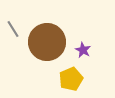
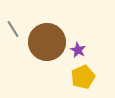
purple star: moved 5 px left
yellow pentagon: moved 12 px right, 2 px up
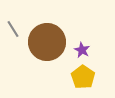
purple star: moved 4 px right
yellow pentagon: rotated 15 degrees counterclockwise
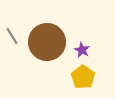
gray line: moved 1 px left, 7 px down
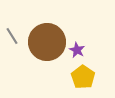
purple star: moved 5 px left
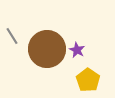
brown circle: moved 7 px down
yellow pentagon: moved 5 px right, 3 px down
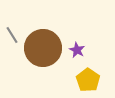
gray line: moved 1 px up
brown circle: moved 4 px left, 1 px up
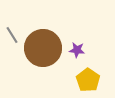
purple star: rotated 21 degrees counterclockwise
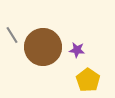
brown circle: moved 1 px up
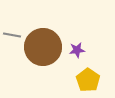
gray line: rotated 48 degrees counterclockwise
purple star: rotated 14 degrees counterclockwise
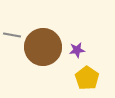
yellow pentagon: moved 1 px left, 2 px up
